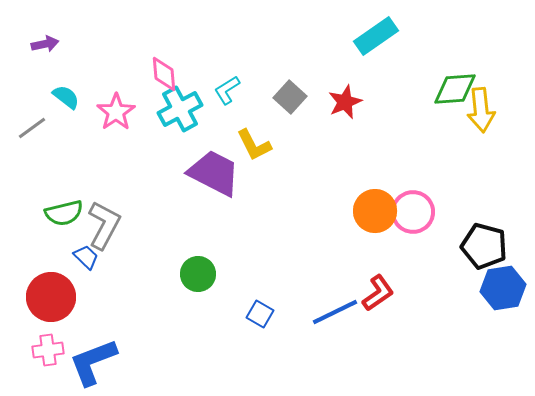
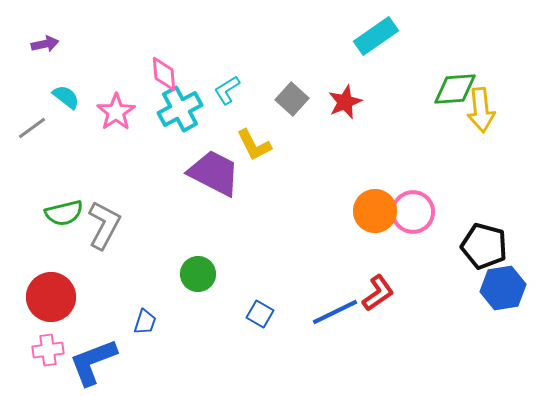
gray square: moved 2 px right, 2 px down
blue trapezoid: moved 59 px right, 65 px down; rotated 64 degrees clockwise
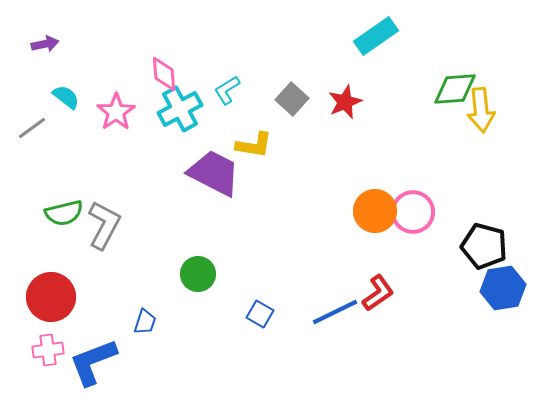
yellow L-shape: rotated 54 degrees counterclockwise
